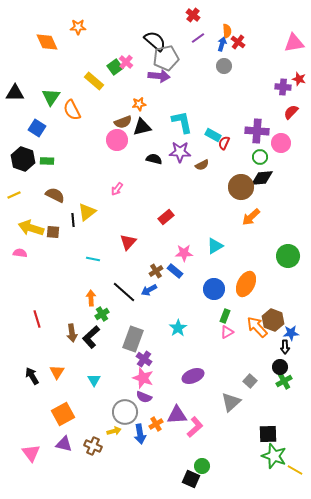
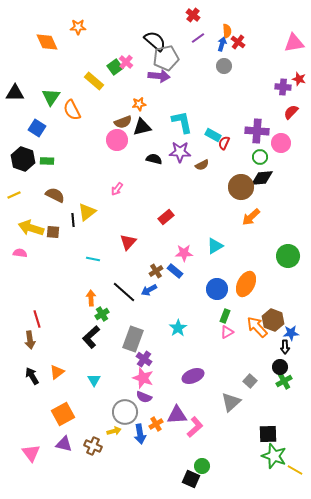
blue circle at (214, 289): moved 3 px right
brown arrow at (72, 333): moved 42 px left, 7 px down
orange triangle at (57, 372): rotated 21 degrees clockwise
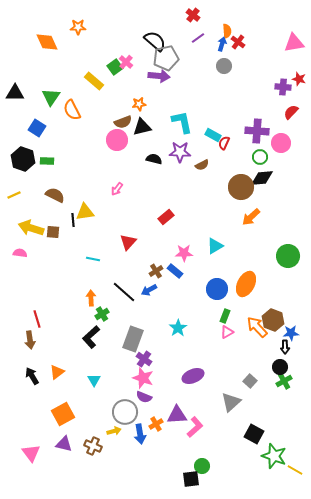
yellow triangle at (87, 212): moved 2 px left; rotated 30 degrees clockwise
black square at (268, 434): moved 14 px left; rotated 30 degrees clockwise
black square at (191, 479): rotated 30 degrees counterclockwise
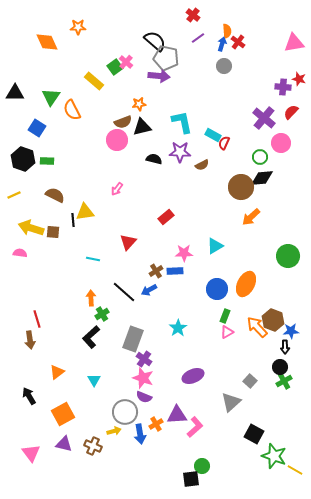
gray pentagon at (166, 58): rotated 25 degrees clockwise
purple cross at (257, 131): moved 7 px right, 13 px up; rotated 35 degrees clockwise
blue rectangle at (175, 271): rotated 42 degrees counterclockwise
blue star at (291, 333): moved 2 px up
black arrow at (32, 376): moved 3 px left, 20 px down
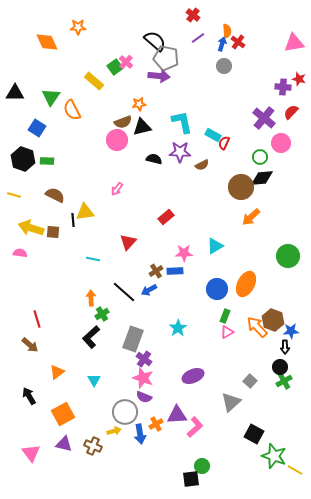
yellow line at (14, 195): rotated 40 degrees clockwise
brown arrow at (30, 340): moved 5 px down; rotated 42 degrees counterclockwise
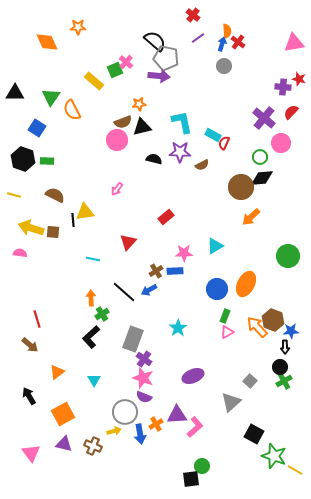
green square at (115, 67): moved 3 px down; rotated 14 degrees clockwise
